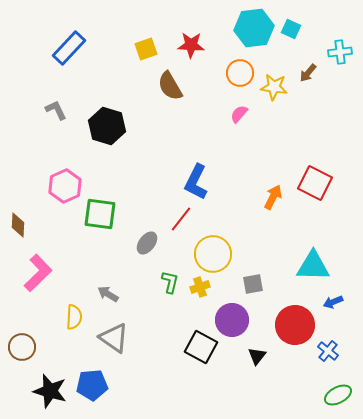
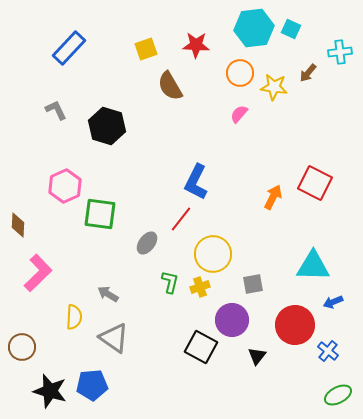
red star: moved 5 px right
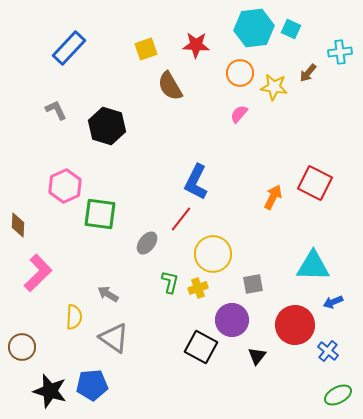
yellow cross: moved 2 px left, 1 px down
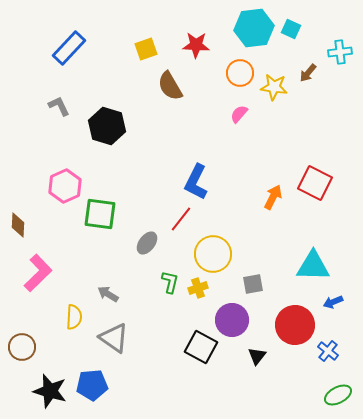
gray L-shape: moved 3 px right, 4 px up
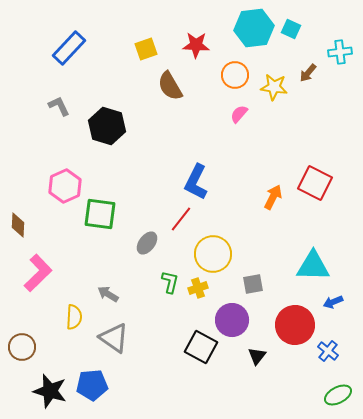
orange circle: moved 5 px left, 2 px down
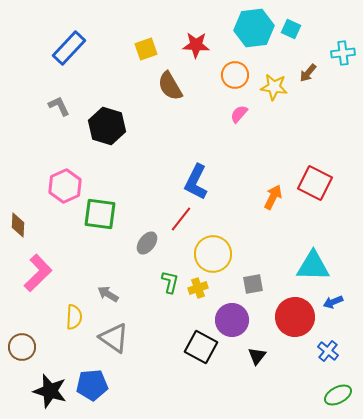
cyan cross: moved 3 px right, 1 px down
red circle: moved 8 px up
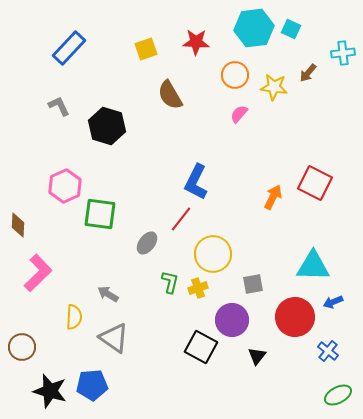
red star: moved 3 px up
brown semicircle: moved 9 px down
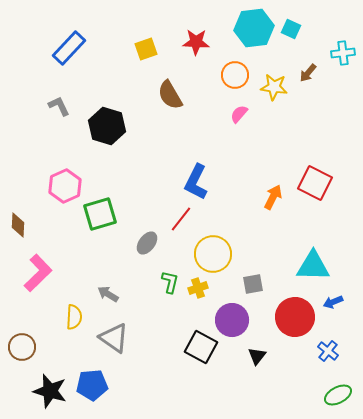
green square: rotated 24 degrees counterclockwise
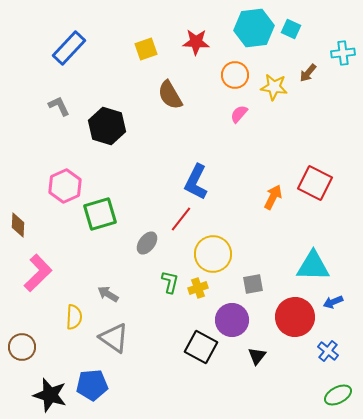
black star: moved 4 px down
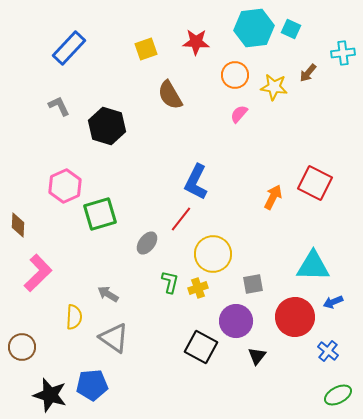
purple circle: moved 4 px right, 1 px down
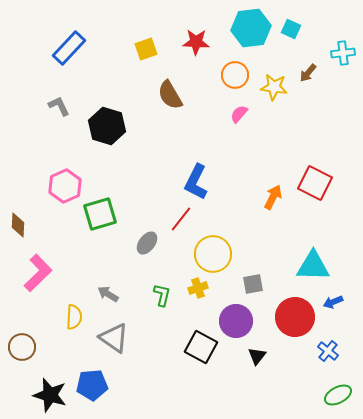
cyan hexagon: moved 3 px left
green L-shape: moved 8 px left, 13 px down
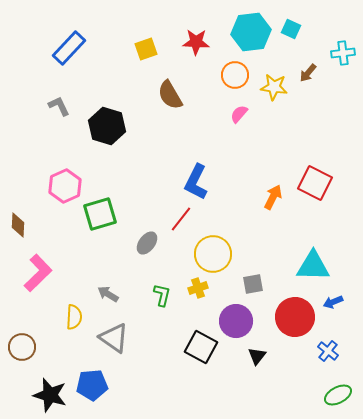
cyan hexagon: moved 4 px down
